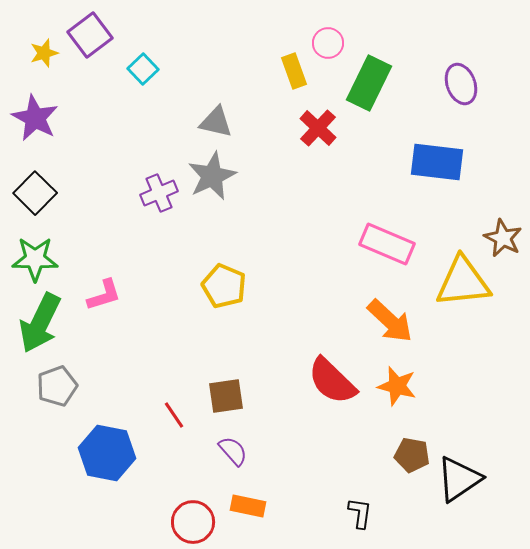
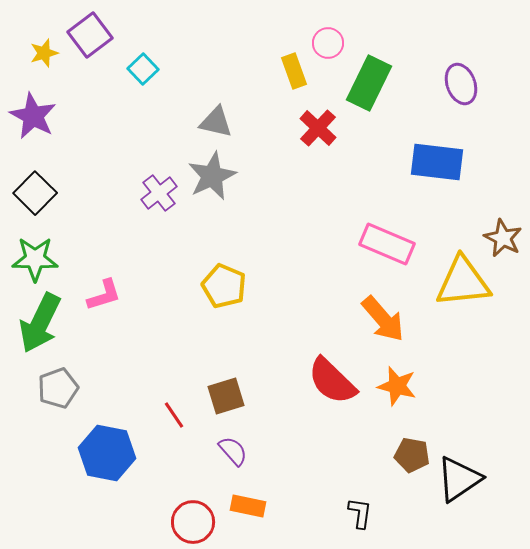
purple star: moved 2 px left, 2 px up
purple cross: rotated 15 degrees counterclockwise
orange arrow: moved 7 px left, 2 px up; rotated 6 degrees clockwise
gray pentagon: moved 1 px right, 2 px down
brown square: rotated 9 degrees counterclockwise
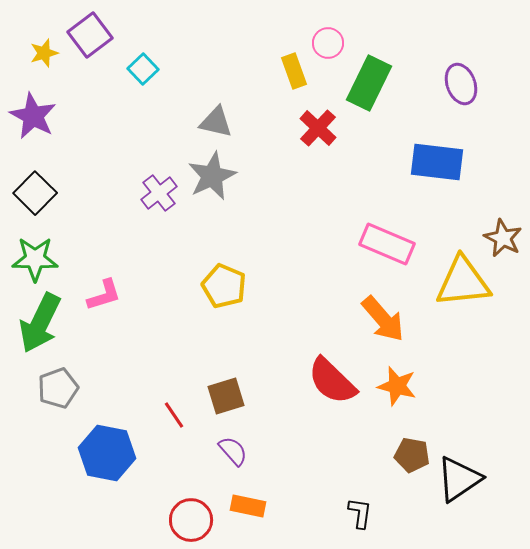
red circle: moved 2 px left, 2 px up
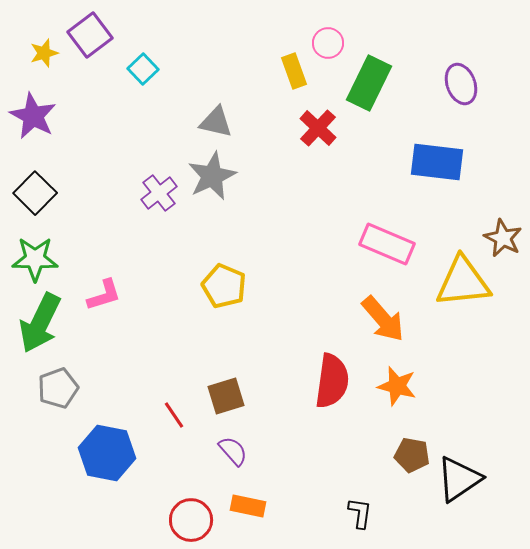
red semicircle: rotated 126 degrees counterclockwise
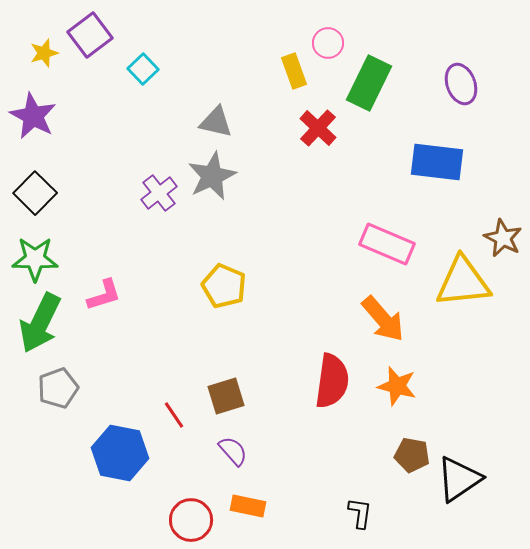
blue hexagon: moved 13 px right
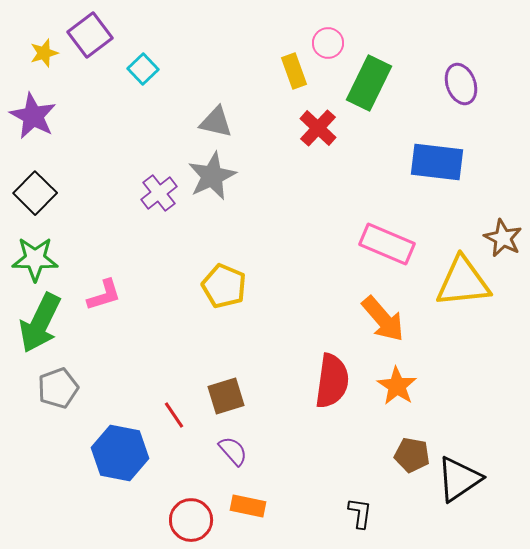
orange star: rotated 18 degrees clockwise
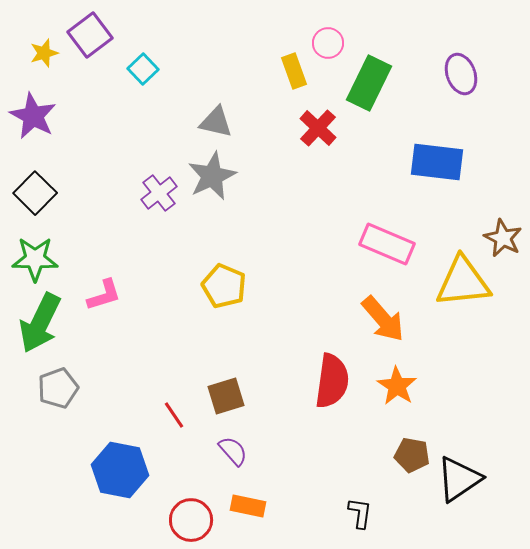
purple ellipse: moved 10 px up
blue hexagon: moved 17 px down
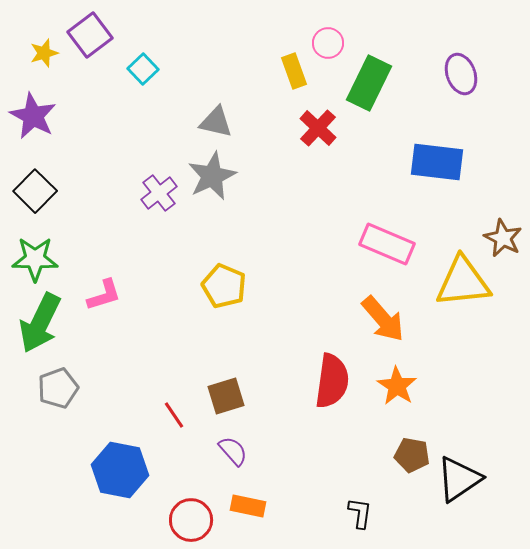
black square: moved 2 px up
